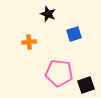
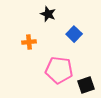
blue square: rotated 28 degrees counterclockwise
pink pentagon: moved 3 px up
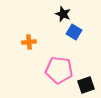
black star: moved 15 px right
blue square: moved 2 px up; rotated 14 degrees counterclockwise
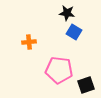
black star: moved 4 px right, 1 px up; rotated 14 degrees counterclockwise
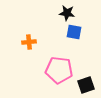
blue square: rotated 21 degrees counterclockwise
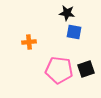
black square: moved 16 px up
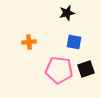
black star: rotated 21 degrees counterclockwise
blue square: moved 10 px down
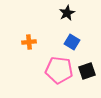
black star: rotated 14 degrees counterclockwise
blue square: moved 2 px left; rotated 21 degrees clockwise
black square: moved 1 px right, 2 px down
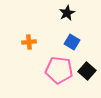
black square: rotated 30 degrees counterclockwise
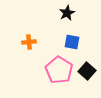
blue square: rotated 21 degrees counterclockwise
pink pentagon: rotated 24 degrees clockwise
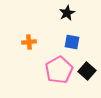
pink pentagon: rotated 12 degrees clockwise
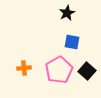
orange cross: moved 5 px left, 26 px down
